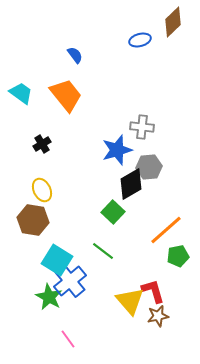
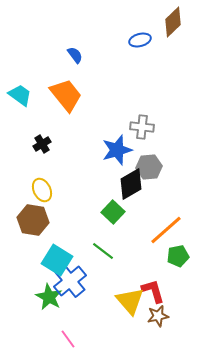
cyan trapezoid: moved 1 px left, 2 px down
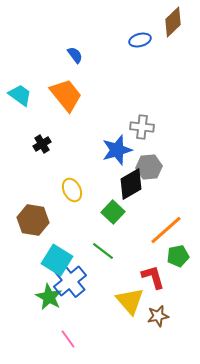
yellow ellipse: moved 30 px right
red L-shape: moved 14 px up
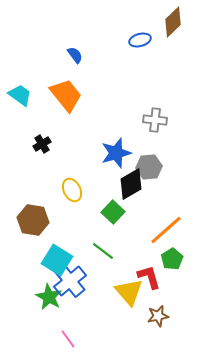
gray cross: moved 13 px right, 7 px up
blue star: moved 1 px left, 3 px down
green pentagon: moved 6 px left, 3 px down; rotated 20 degrees counterclockwise
red L-shape: moved 4 px left
yellow triangle: moved 1 px left, 9 px up
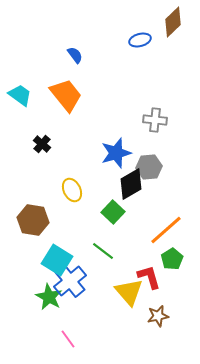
black cross: rotated 18 degrees counterclockwise
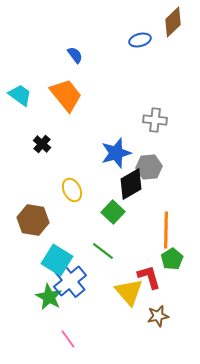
orange line: rotated 48 degrees counterclockwise
